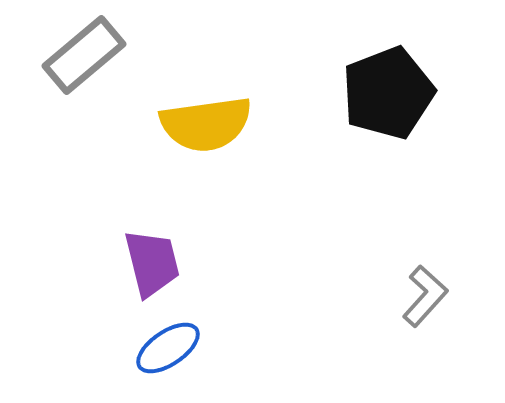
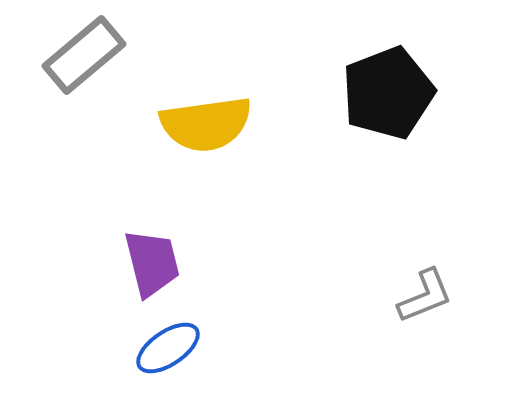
gray L-shape: rotated 26 degrees clockwise
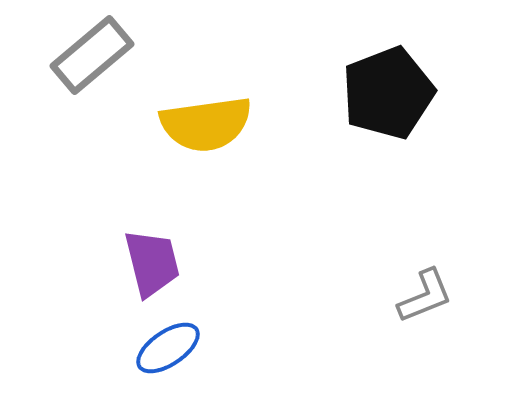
gray rectangle: moved 8 px right
